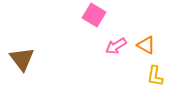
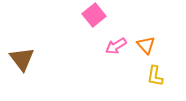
pink square: rotated 20 degrees clockwise
orange triangle: rotated 18 degrees clockwise
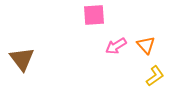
pink square: rotated 35 degrees clockwise
yellow L-shape: rotated 135 degrees counterclockwise
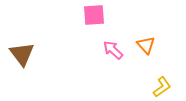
pink arrow: moved 3 px left, 4 px down; rotated 75 degrees clockwise
brown triangle: moved 5 px up
yellow L-shape: moved 7 px right, 11 px down
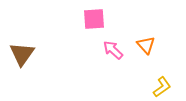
pink square: moved 4 px down
brown triangle: rotated 12 degrees clockwise
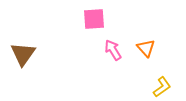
orange triangle: moved 3 px down
pink arrow: rotated 15 degrees clockwise
brown triangle: moved 1 px right
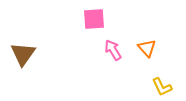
orange triangle: moved 1 px right
yellow L-shape: rotated 100 degrees clockwise
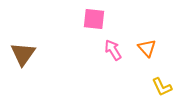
pink square: rotated 10 degrees clockwise
